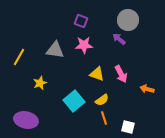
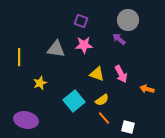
gray triangle: moved 1 px right, 1 px up
yellow line: rotated 30 degrees counterclockwise
orange line: rotated 24 degrees counterclockwise
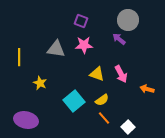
yellow star: rotated 24 degrees counterclockwise
white square: rotated 32 degrees clockwise
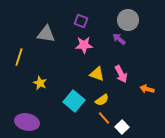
gray triangle: moved 10 px left, 15 px up
yellow line: rotated 18 degrees clockwise
cyan square: rotated 10 degrees counterclockwise
purple ellipse: moved 1 px right, 2 px down
white square: moved 6 px left
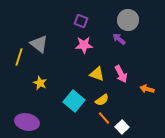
gray triangle: moved 7 px left, 10 px down; rotated 30 degrees clockwise
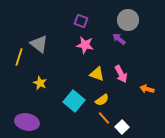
pink star: moved 1 px right; rotated 12 degrees clockwise
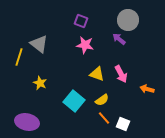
white square: moved 1 px right, 3 px up; rotated 24 degrees counterclockwise
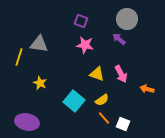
gray circle: moved 1 px left, 1 px up
gray triangle: rotated 30 degrees counterclockwise
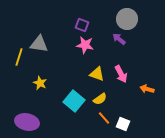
purple square: moved 1 px right, 4 px down
yellow semicircle: moved 2 px left, 1 px up
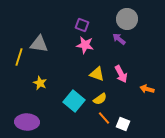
purple ellipse: rotated 10 degrees counterclockwise
